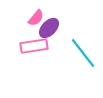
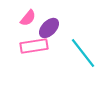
pink semicircle: moved 8 px left
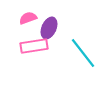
pink semicircle: rotated 150 degrees counterclockwise
purple ellipse: rotated 20 degrees counterclockwise
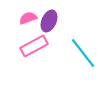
purple ellipse: moved 7 px up
pink rectangle: rotated 20 degrees counterclockwise
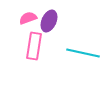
pink rectangle: rotated 52 degrees counterclockwise
cyan line: rotated 40 degrees counterclockwise
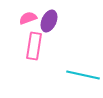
cyan line: moved 22 px down
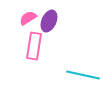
pink semicircle: rotated 12 degrees counterclockwise
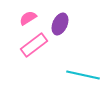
purple ellipse: moved 11 px right, 3 px down
pink rectangle: moved 1 px up; rotated 44 degrees clockwise
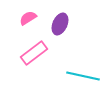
pink rectangle: moved 8 px down
cyan line: moved 1 px down
